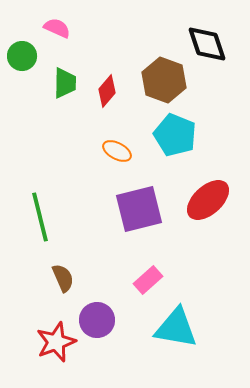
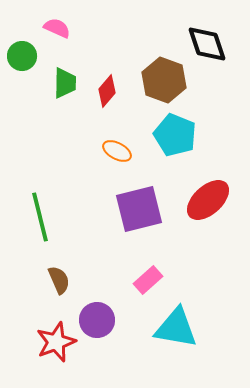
brown semicircle: moved 4 px left, 2 px down
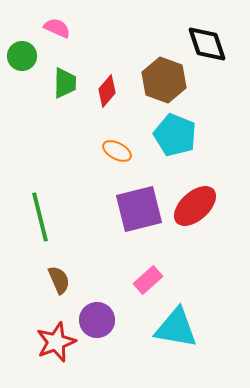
red ellipse: moved 13 px left, 6 px down
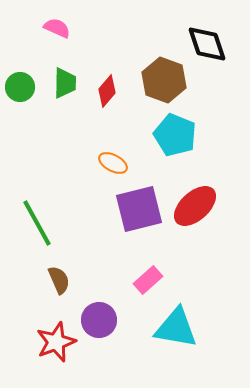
green circle: moved 2 px left, 31 px down
orange ellipse: moved 4 px left, 12 px down
green line: moved 3 px left, 6 px down; rotated 15 degrees counterclockwise
purple circle: moved 2 px right
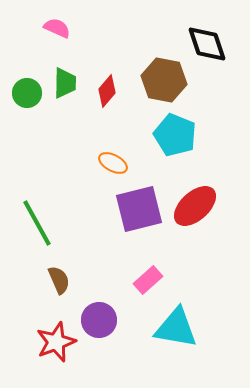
brown hexagon: rotated 9 degrees counterclockwise
green circle: moved 7 px right, 6 px down
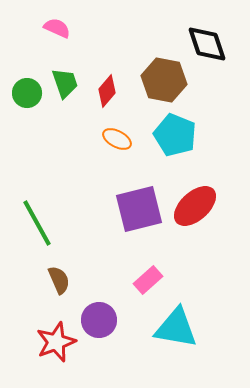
green trapezoid: rotated 20 degrees counterclockwise
orange ellipse: moved 4 px right, 24 px up
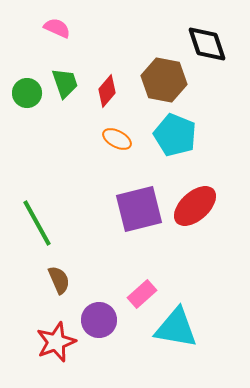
pink rectangle: moved 6 px left, 14 px down
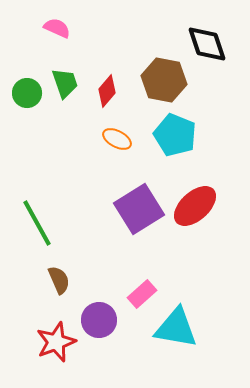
purple square: rotated 18 degrees counterclockwise
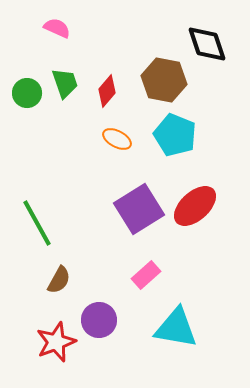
brown semicircle: rotated 52 degrees clockwise
pink rectangle: moved 4 px right, 19 px up
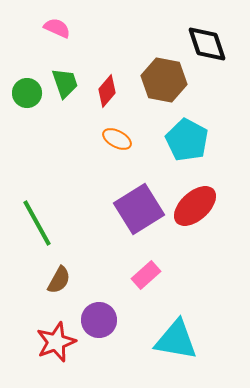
cyan pentagon: moved 12 px right, 5 px down; rotated 6 degrees clockwise
cyan triangle: moved 12 px down
